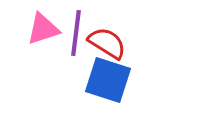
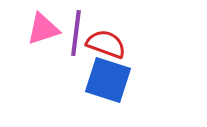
red semicircle: moved 1 px left, 1 px down; rotated 12 degrees counterclockwise
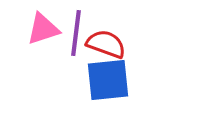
blue square: rotated 24 degrees counterclockwise
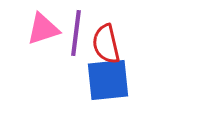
red semicircle: rotated 123 degrees counterclockwise
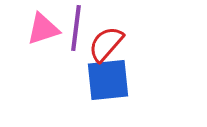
purple line: moved 5 px up
red semicircle: rotated 54 degrees clockwise
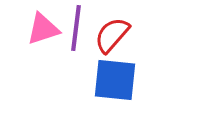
red semicircle: moved 6 px right, 9 px up
blue square: moved 7 px right; rotated 12 degrees clockwise
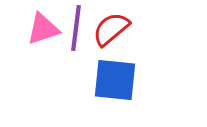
red semicircle: moved 1 px left, 6 px up; rotated 9 degrees clockwise
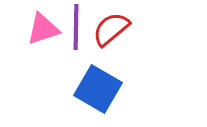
purple line: moved 1 px up; rotated 6 degrees counterclockwise
blue square: moved 17 px left, 9 px down; rotated 24 degrees clockwise
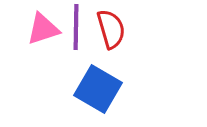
red semicircle: rotated 114 degrees clockwise
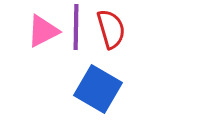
pink triangle: moved 2 px down; rotated 9 degrees counterclockwise
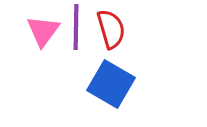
pink triangle: rotated 27 degrees counterclockwise
blue square: moved 13 px right, 5 px up
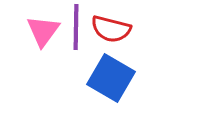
red semicircle: rotated 120 degrees clockwise
blue square: moved 6 px up
